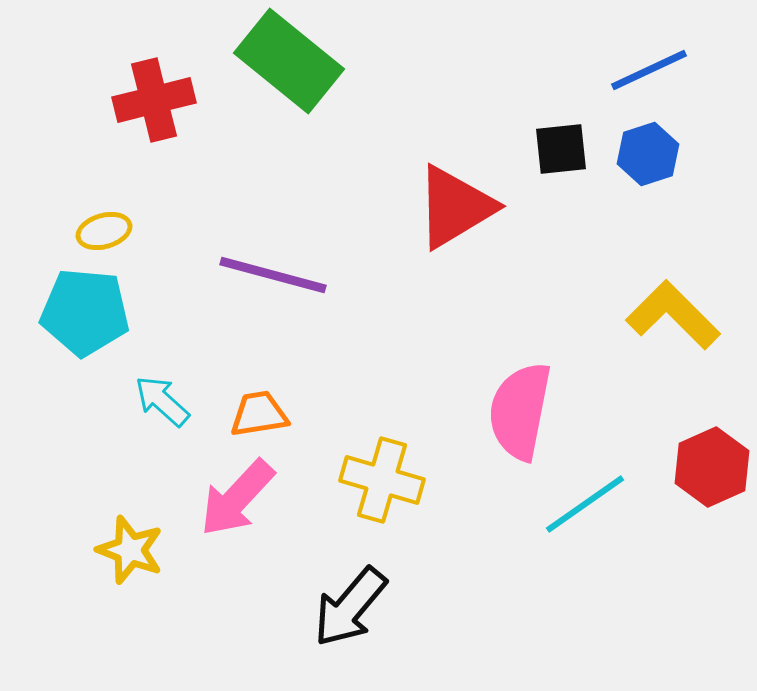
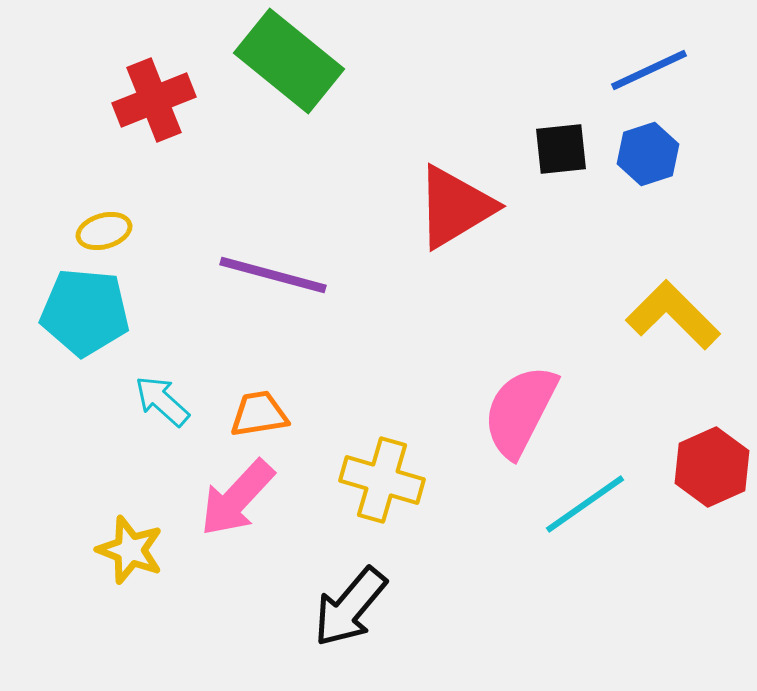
red cross: rotated 8 degrees counterclockwise
pink semicircle: rotated 16 degrees clockwise
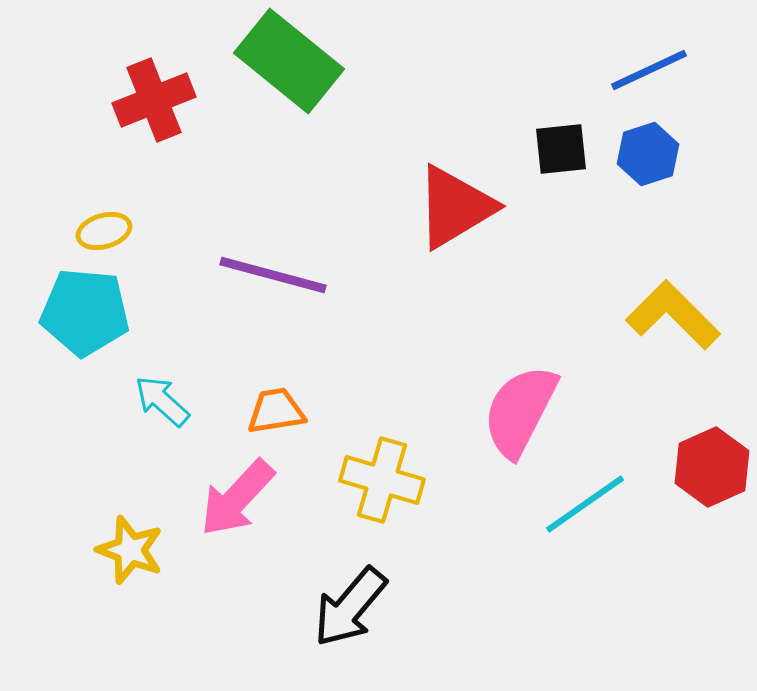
orange trapezoid: moved 17 px right, 3 px up
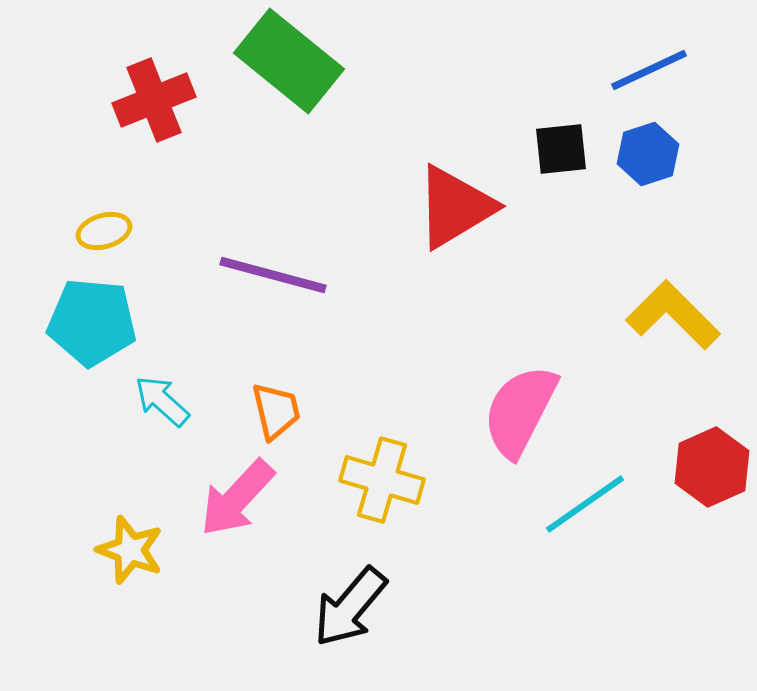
cyan pentagon: moved 7 px right, 10 px down
orange trapezoid: rotated 86 degrees clockwise
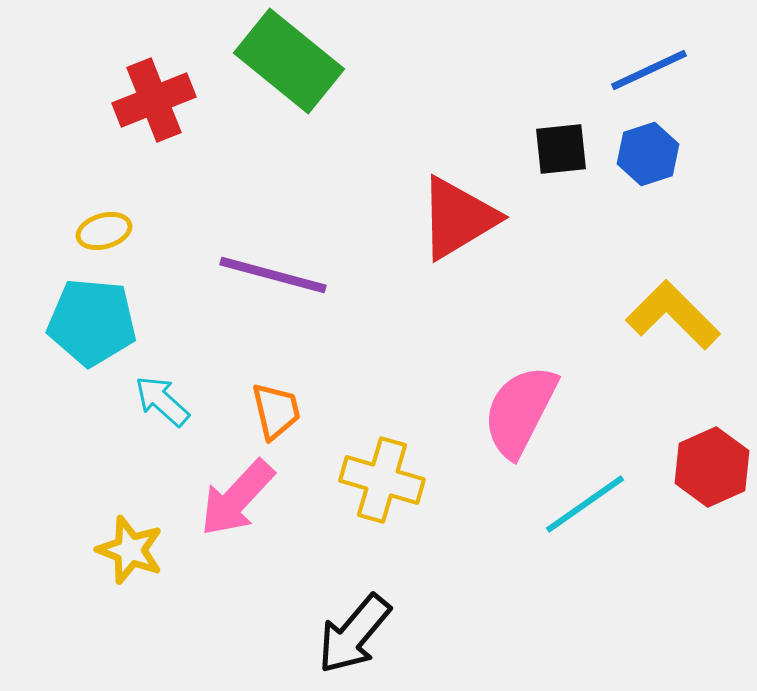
red triangle: moved 3 px right, 11 px down
black arrow: moved 4 px right, 27 px down
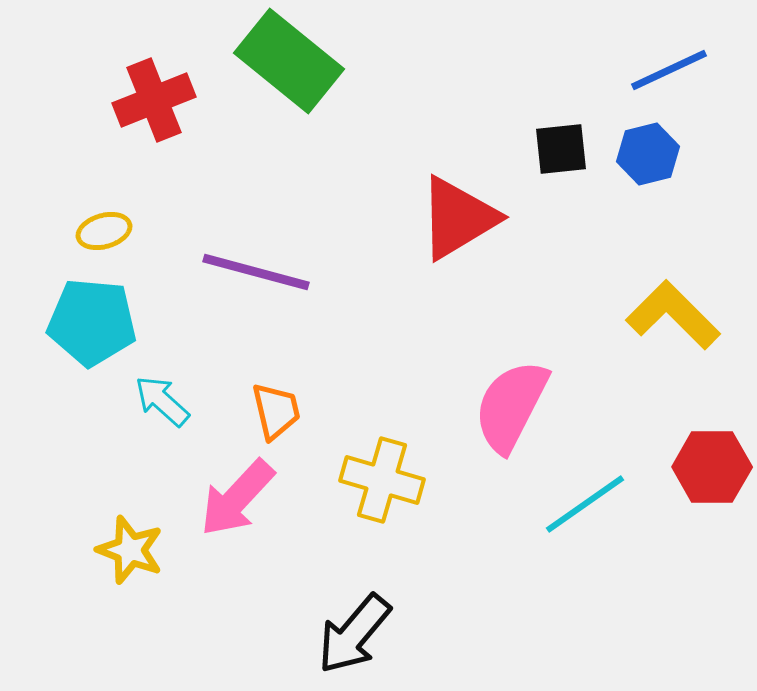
blue line: moved 20 px right
blue hexagon: rotated 4 degrees clockwise
purple line: moved 17 px left, 3 px up
pink semicircle: moved 9 px left, 5 px up
red hexagon: rotated 24 degrees clockwise
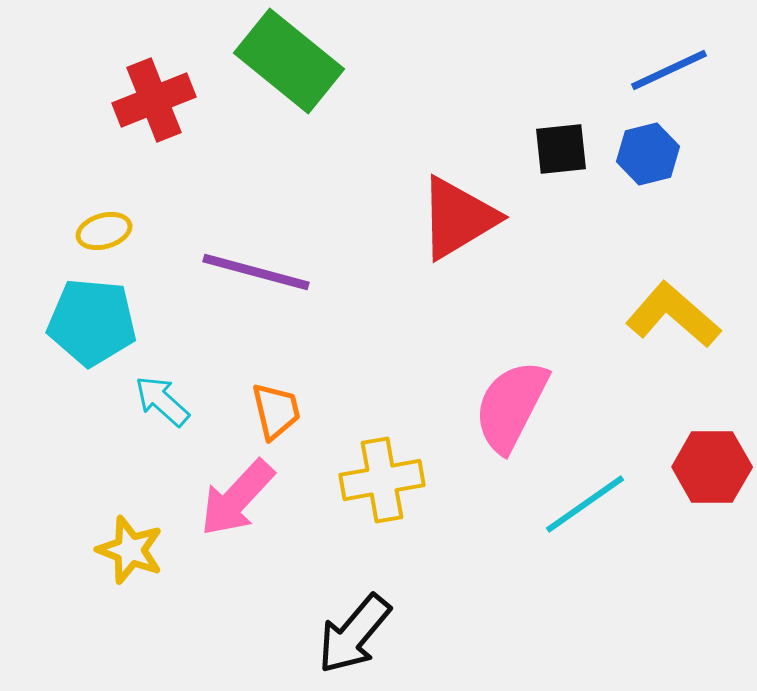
yellow L-shape: rotated 4 degrees counterclockwise
yellow cross: rotated 26 degrees counterclockwise
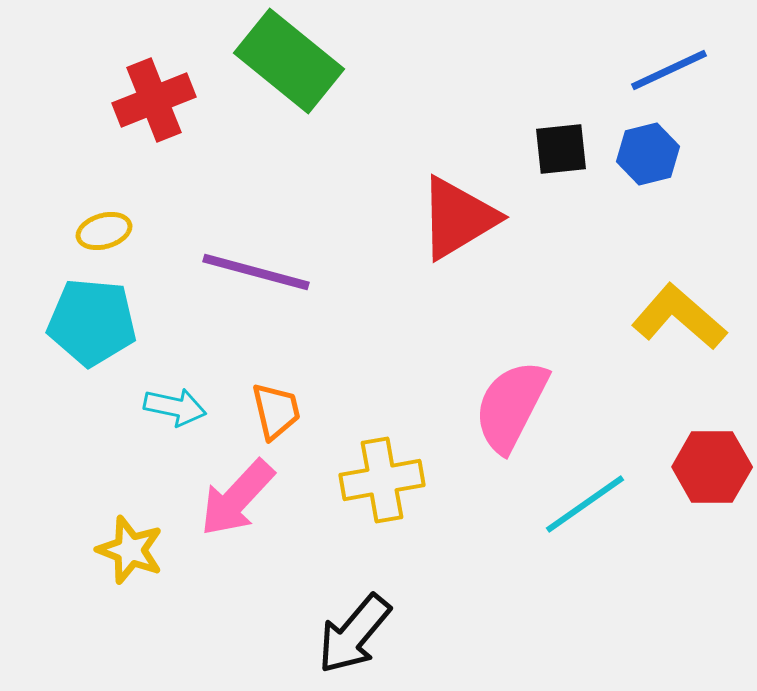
yellow L-shape: moved 6 px right, 2 px down
cyan arrow: moved 13 px right, 6 px down; rotated 150 degrees clockwise
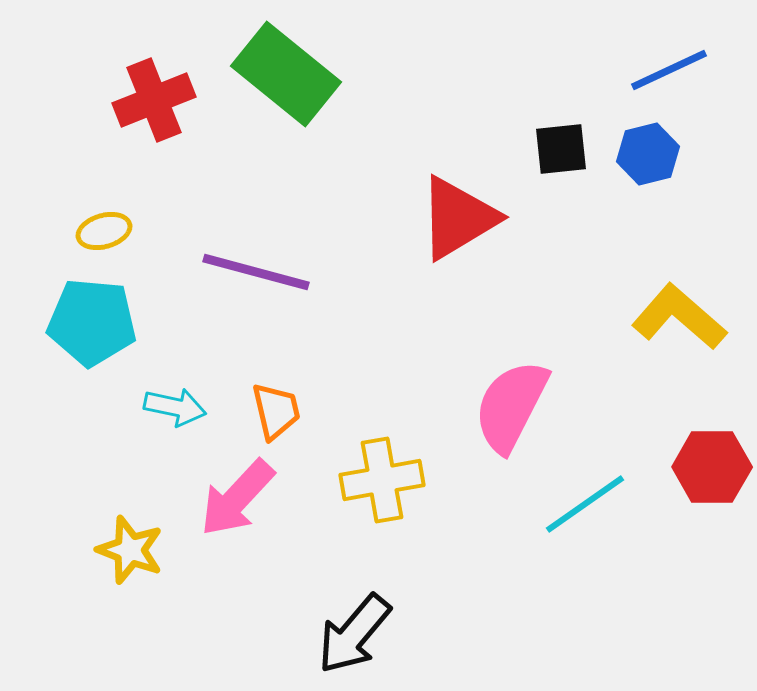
green rectangle: moved 3 px left, 13 px down
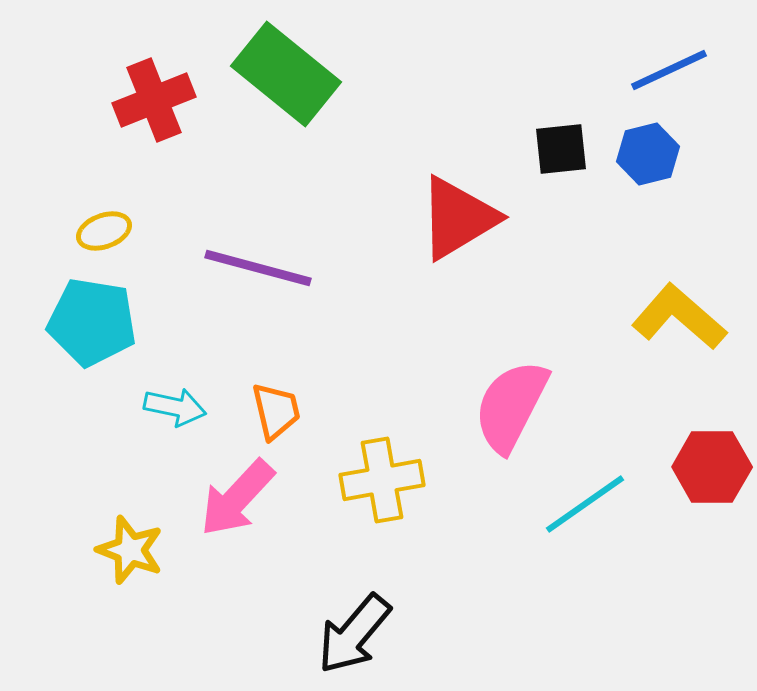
yellow ellipse: rotated 4 degrees counterclockwise
purple line: moved 2 px right, 4 px up
cyan pentagon: rotated 4 degrees clockwise
